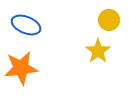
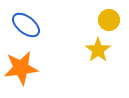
blue ellipse: rotated 16 degrees clockwise
yellow star: moved 1 px up
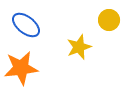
yellow star: moved 19 px left, 3 px up; rotated 15 degrees clockwise
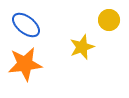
yellow star: moved 3 px right
orange star: moved 4 px right, 4 px up
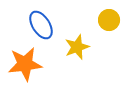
blue ellipse: moved 15 px right; rotated 20 degrees clockwise
yellow star: moved 5 px left
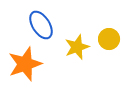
yellow circle: moved 19 px down
orange star: rotated 12 degrees counterclockwise
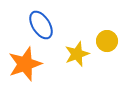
yellow circle: moved 2 px left, 2 px down
yellow star: moved 7 px down
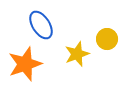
yellow circle: moved 2 px up
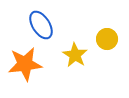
yellow star: moved 2 px left, 1 px down; rotated 20 degrees counterclockwise
orange star: rotated 12 degrees clockwise
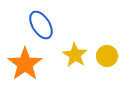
yellow circle: moved 17 px down
orange star: rotated 28 degrees counterclockwise
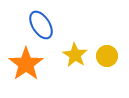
orange star: moved 1 px right
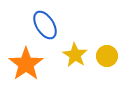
blue ellipse: moved 4 px right
